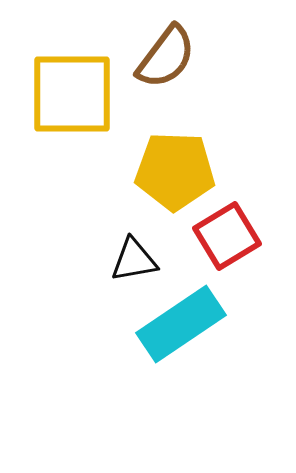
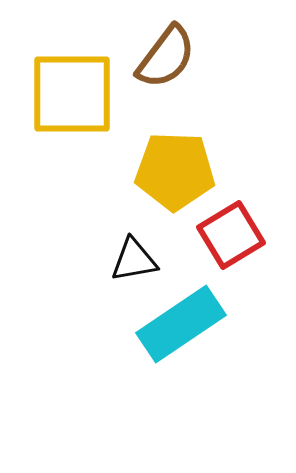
red square: moved 4 px right, 1 px up
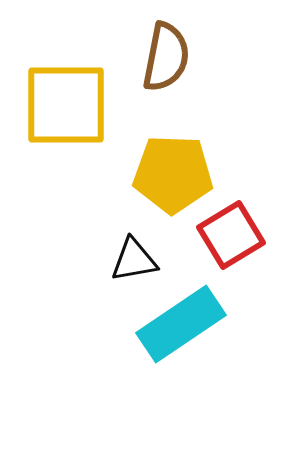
brown semicircle: rotated 26 degrees counterclockwise
yellow square: moved 6 px left, 11 px down
yellow pentagon: moved 2 px left, 3 px down
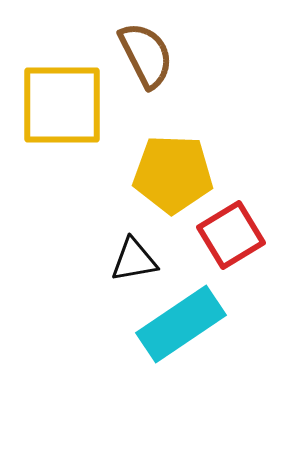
brown semicircle: moved 20 px left, 2 px up; rotated 38 degrees counterclockwise
yellow square: moved 4 px left
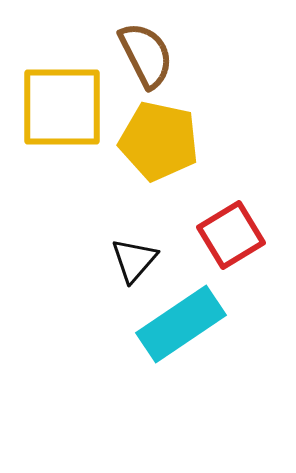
yellow square: moved 2 px down
yellow pentagon: moved 14 px left, 33 px up; rotated 10 degrees clockwise
black triangle: rotated 39 degrees counterclockwise
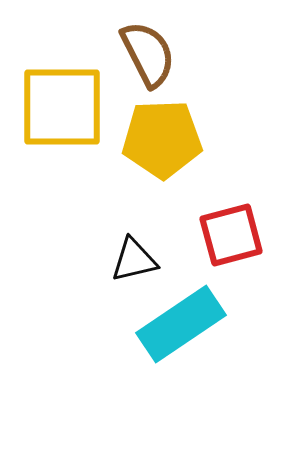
brown semicircle: moved 2 px right, 1 px up
yellow pentagon: moved 3 px right, 2 px up; rotated 14 degrees counterclockwise
red square: rotated 16 degrees clockwise
black triangle: rotated 36 degrees clockwise
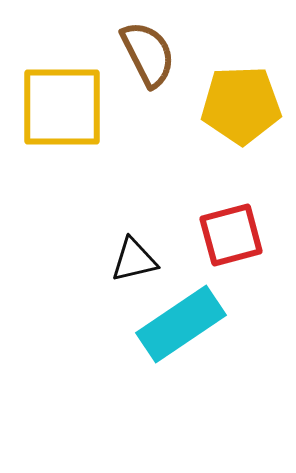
yellow pentagon: moved 79 px right, 34 px up
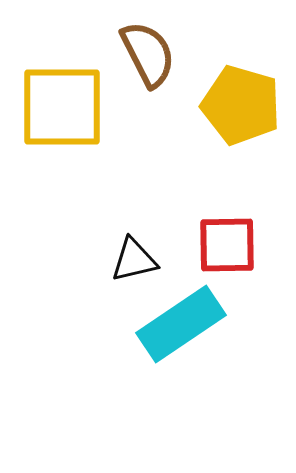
yellow pentagon: rotated 18 degrees clockwise
red square: moved 4 px left, 10 px down; rotated 14 degrees clockwise
